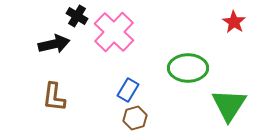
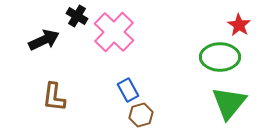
red star: moved 5 px right, 3 px down
black arrow: moved 10 px left, 4 px up; rotated 12 degrees counterclockwise
green ellipse: moved 32 px right, 11 px up
blue rectangle: rotated 60 degrees counterclockwise
green triangle: moved 2 px up; rotated 6 degrees clockwise
brown hexagon: moved 6 px right, 3 px up
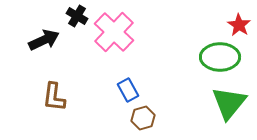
brown hexagon: moved 2 px right, 3 px down
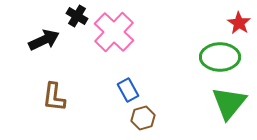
red star: moved 2 px up
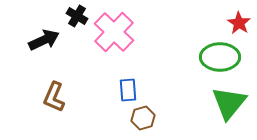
blue rectangle: rotated 25 degrees clockwise
brown L-shape: rotated 16 degrees clockwise
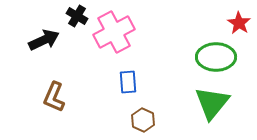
pink cross: rotated 18 degrees clockwise
green ellipse: moved 4 px left
blue rectangle: moved 8 px up
green triangle: moved 17 px left
brown hexagon: moved 2 px down; rotated 20 degrees counterclockwise
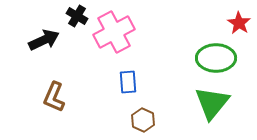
green ellipse: moved 1 px down
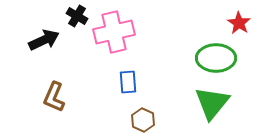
pink cross: rotated 15 degrees clockwise
